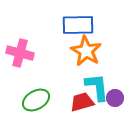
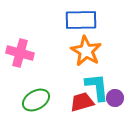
blue rectangle: moved 3 px right, 5 px up
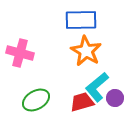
cyan L-shape: rotated 124 degrees counterclockwise
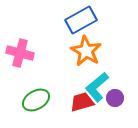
blue rectangle: rotated 28 degrees counterclockwise
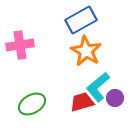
pink cross: moved 8 px up; rotated 24 degrees counterclockwise
cyan L-shape: moved 1 px right
green ellipse: moved 4 px left, 4 px down
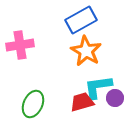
cyan L-shape: rotated 32 degrees clockwise
green ellipse: moved 1 px right; rotated 36 degrees counterclockwise
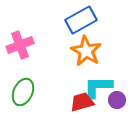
pink cross: rotated 12 degrees counterclockwise
cyan L-shape: rotated 8 degrees clockwise
purple circle: moved 2 px right, 2 px down
green ellipse: moved 10 px left, 12 px up
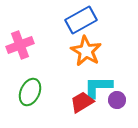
green ellipse: moved 7 px right
red trapezoid: rotated 15 degrees counterclockwise
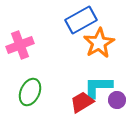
orange star: moved 13 px right, 8 px up; rotated 12 degrees clockwise
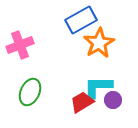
purple circle: moved 4 px left
